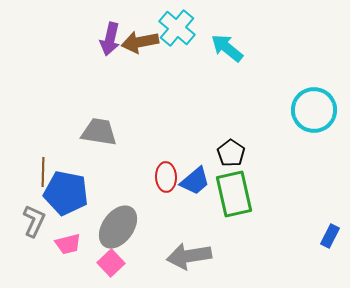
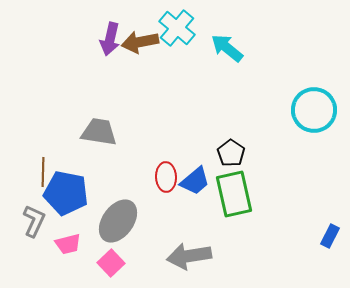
gray ellipse: moved 6 px up
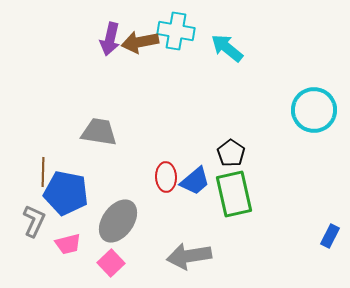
cyan cross: moved 1 px left, 3 px down; rotated 30 degrees counterclockwise
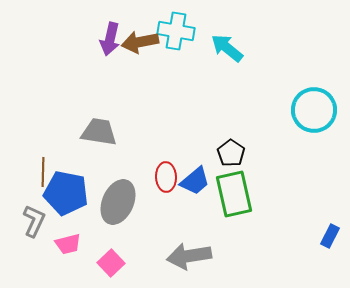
gray ellipse: moved 19 px up; rotated 12 degrees counterclockwise
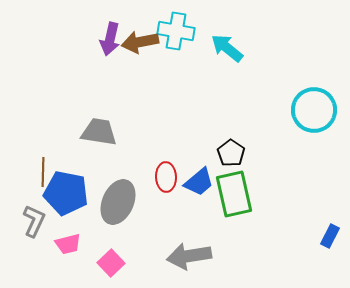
blue trapezoid: moved 4 px right, 1 px down
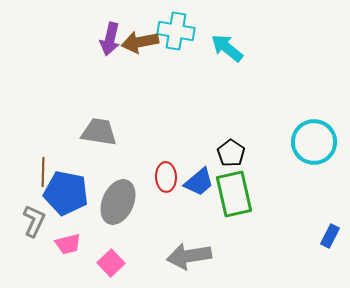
cyan circle: moved 32 px down
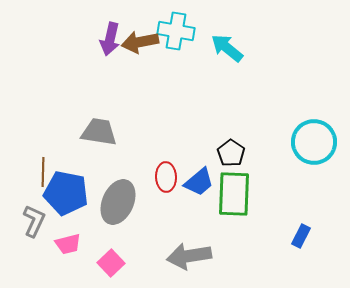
green rectangle: rotated 15 degrees clockwise
blue rectangle: moved 29 px left
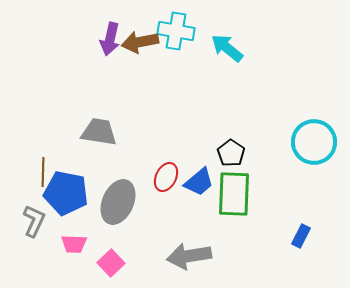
red ellipse: rotated 28 degrees clockwise
pink trapezoid: moved 6 px right; rotated 16 degrees clockwise
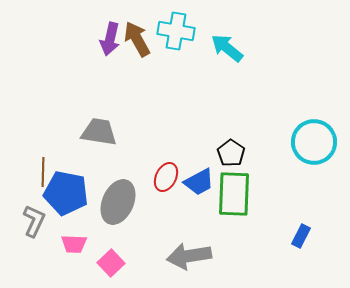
brown arrow: moved 3 px left, 3 px up; rotated 72 degrees clockwise
blue trapezoid: rotated 12 degrees clockwise
